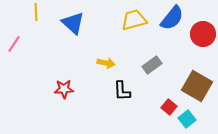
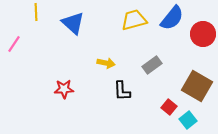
cyan square: moved 1 px right, 1 px down
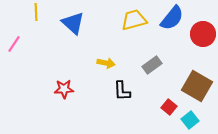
cyan square: moved 2 px right
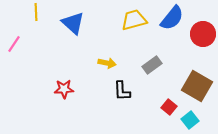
yellow arrow: moved 1 px right
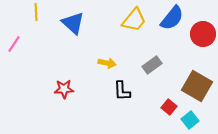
yellow trapezoid: rotated 144 degrees clockwise
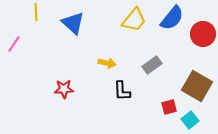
red square: rotated 35 degrees clockwise
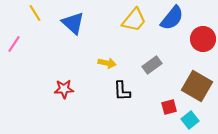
yellow line: moved 1 px left, 1 px down; rotated 30 degrees counterclockwise
red circle: moved 5 px down
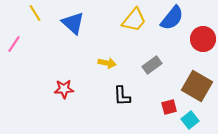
black L-shape: moved 5 px down
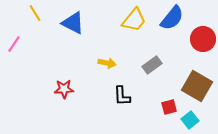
blue triangle: rotated 15 degrees counterclockwise
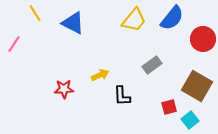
yellow arrow: moved 7 px left, 12 px down; rotated 36 degrees counterclockwise
